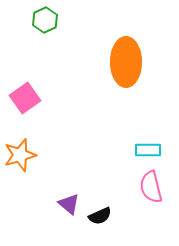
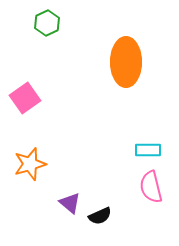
green hexagon: moved 2 px right, 3 px down
orange star: moved 10 px right, 9 px down
purple triangle: moved 1 px right, 1 px up
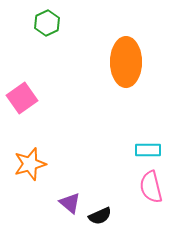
pink square: moved 3 px left
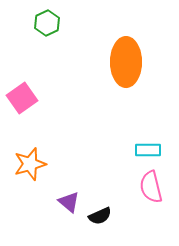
purple triangle: moved 1 px left, 1 px up
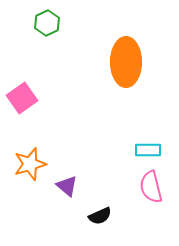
purple triangle: moved 2 px left, 16 px up
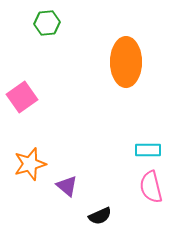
green hexagon: rotated 20 degrees clockwise
pink square: moved 1 px up
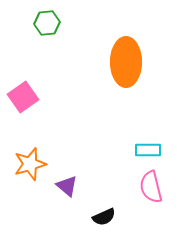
pink square: moved 1 px right
black semicircle: moved 4 px right, 1 px down
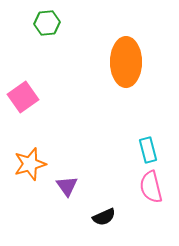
cyan rectangle: rotated 75 degrees clockwise
purple triangle: rotated 15 degrees clockwise
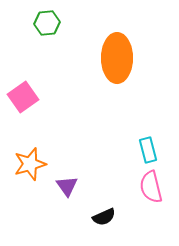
orange ellipse: moved 9 px left, 4 px up
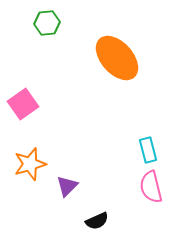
orange ellipse: rotated 42 degrees counterclockwise
pink square: moved 7 px down
purple triangle: rotated 20 degrees clockwise
black semicircle: moved 7 px left, 4 px down
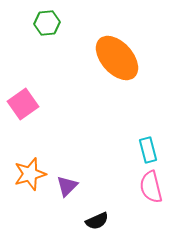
orange star: moved 10 px down
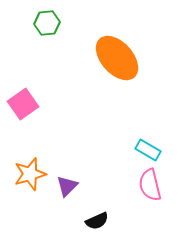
cyan rectangle: rotated 45 degrees counterclockwise
pink semicircle: moved 1 px left, 2 px up
